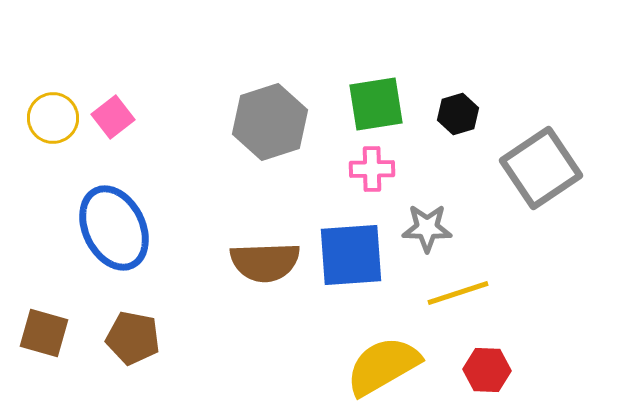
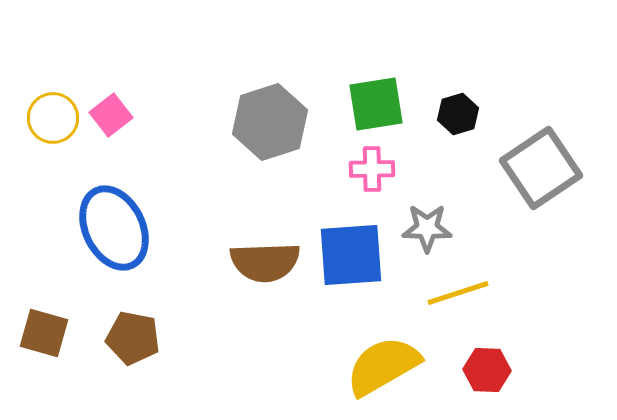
pink square: moved 2 px left, 2 px up
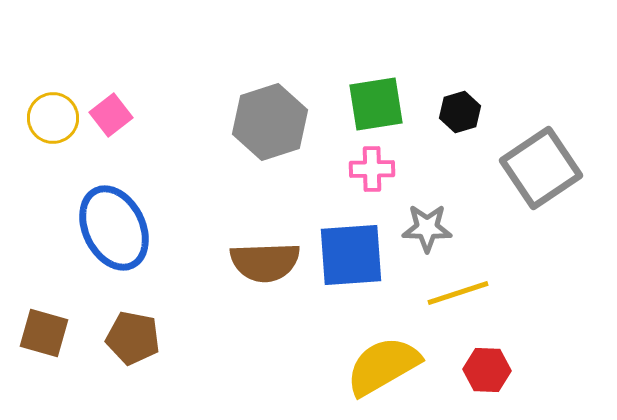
black hexagon: moved 2 px right, 2 px up
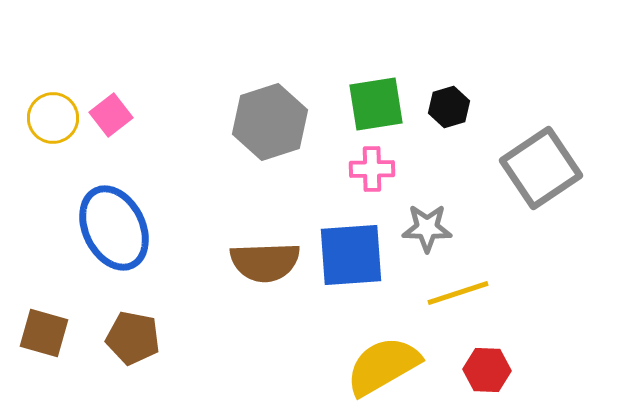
black hexagon: moved 11 px left, 5 px up
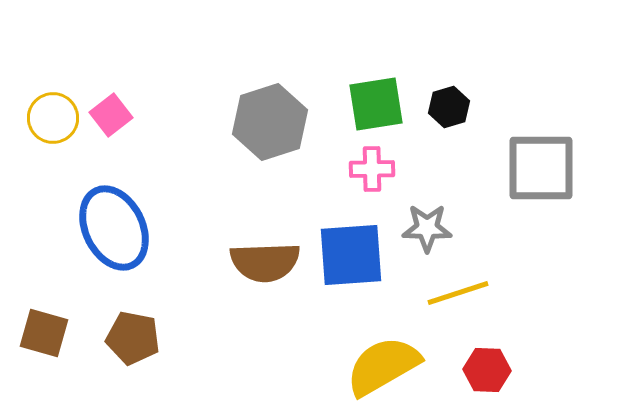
gray square: rotated 34 degrees clockwise
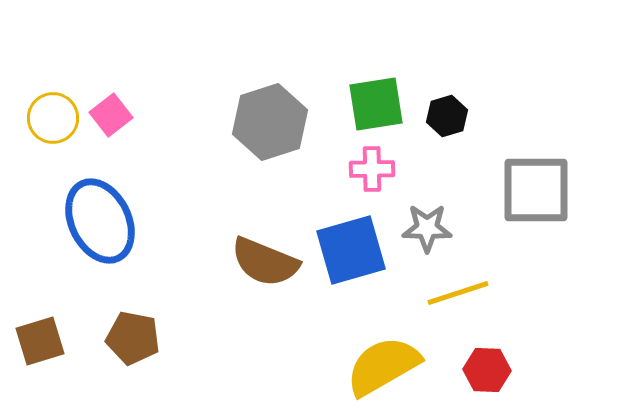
black hexagon: moved 2 px left, 9 px down
gray square: moved 5 px left, 22 px down
blue ellipse: moved 14 px left, 7 px up
blue square: moved 5 px up; rotated 12 degrees counterclockwise
brown semicircle: rotated 24 degrees clockwise
brown square: moved 4 px left, 8 px down; rotated 33 degrees counterclockwise
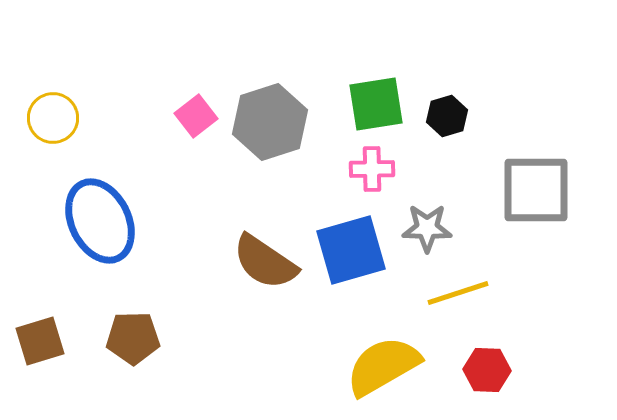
pink square: moved 85 px right, 1 px down
brown semicircle: rotated 12 degrees clockwise
brown pentagon: rotated 12 degrees counterclockwise
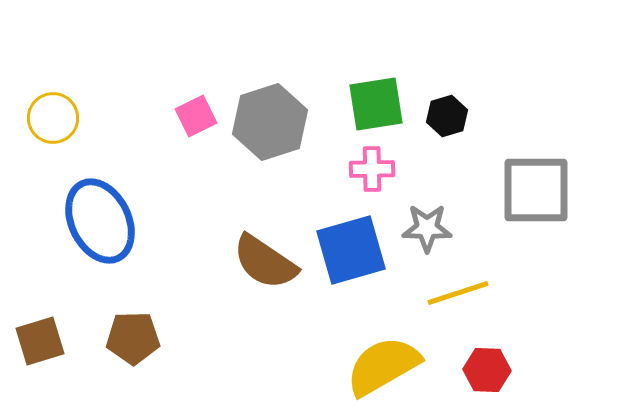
pink square: rotated 12 degrees clockwise
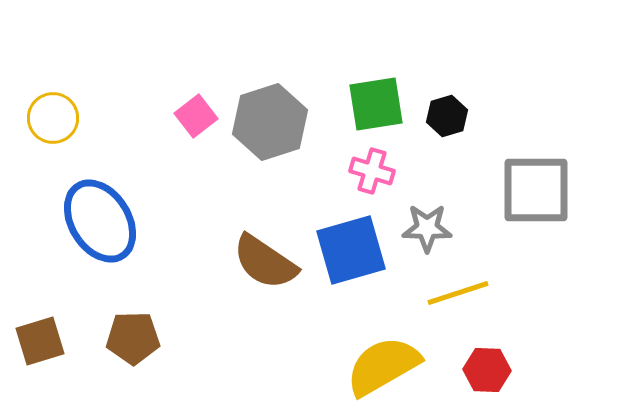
pink square: rotated 12 degrees counterclockwise
pink cross: moved 2 px down; rotated 18 degrees clockwise
blue ellipse: rotated 6 degrees counterclockwise
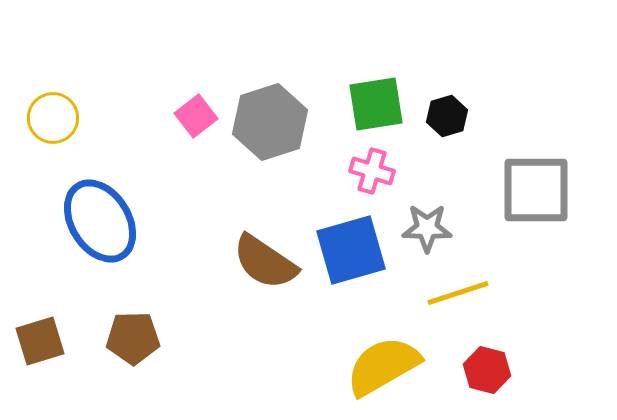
red hexagon: rotated 12 degrees clockwise
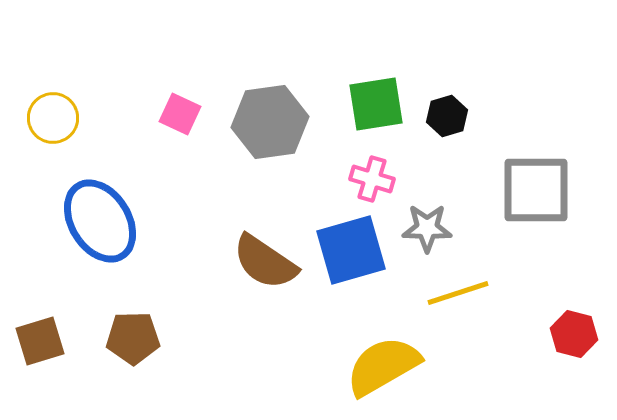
pink square: moved 16 px left, 2 px up; rotated 27 degrees counterclockwise
gray hexagon: rotated 10 degrees clockwise
pink cross: moved 8 px down
red hexagon: moved 87 px right, 36 px up
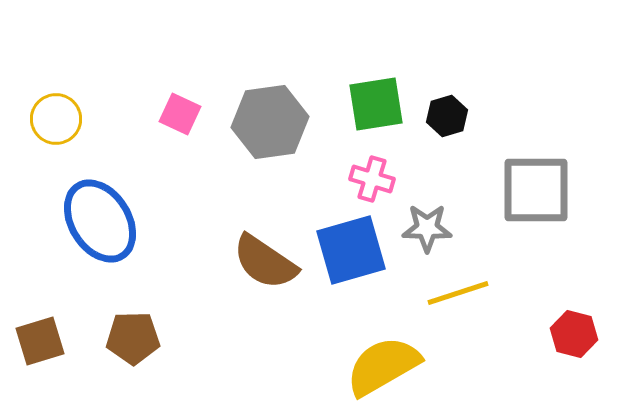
yellow circle: moved 3 px right, 1 px down
